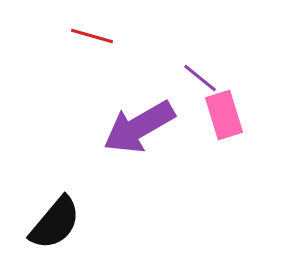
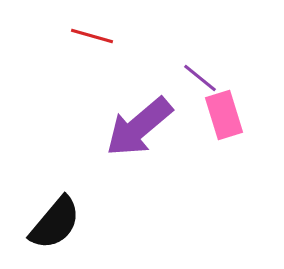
purple arrow: rotated 10 degrees counterclockwise
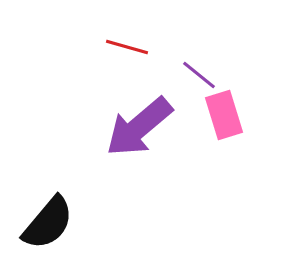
red line: moved 35 px right, 11 px down
purple line: moved 1 px left, 3 px up
black semicircle: moved 7 px left
